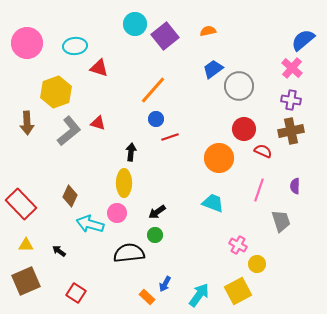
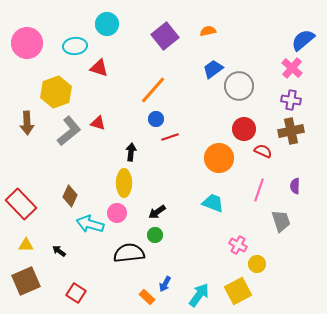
cyan circle at (135, 24): moved 28 px left
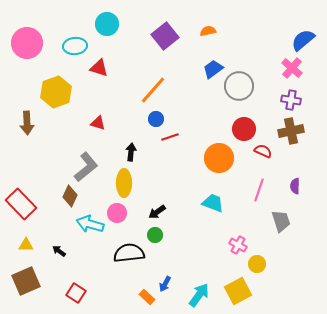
gray L-shape at (69, 131): moved 17 px right, 36 px down
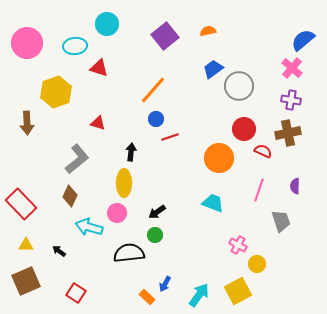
brown cross at (291, 131): moved 3 px left, 2 px down
gray L-shape at (86, 167): moved 9 px left, 8 px up
cyan arrow at (90, 224): moved 1 px left, 3 px down
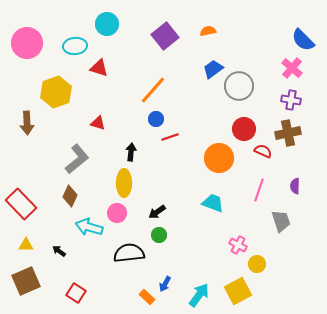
blue semicircle at (303, 40): rotated 95 degrees counterclockwise
green circle at (155, 235): moved 4 px right
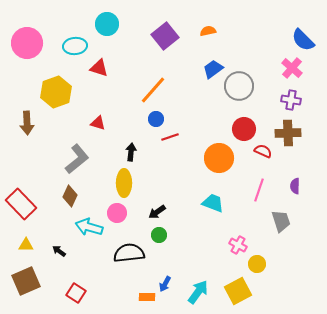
brown cross at (288, 133): rotated 10 degrees clockwise
cyan arrow at (199, 295): moved 1 px left, 3 px up
orange rectangle at (147, 297): rotated 42 degrees counterclockwise
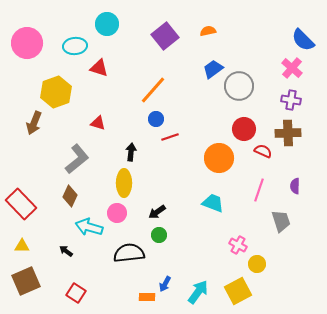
brown arrow at (27, 123): moved 7 px right; rotated 25 degrees clockwise
yellow triangle at (26, 245): moved 4 px left, 1 px down
black arrow at (59, 251): moved 7 px right
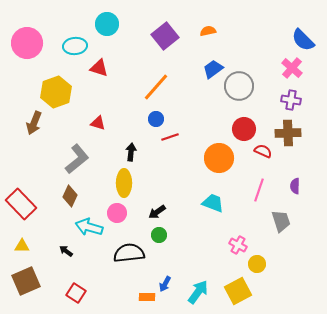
orange line at (153, 90): moved 3 px right, 3 px up
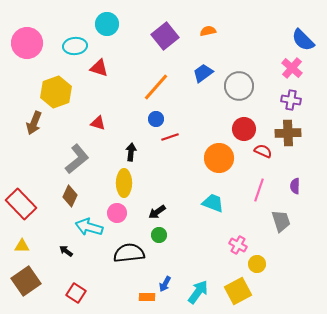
blue trapezoid at (213, 69): moved 10 px left, 4 px down
brown square at (26, 281): rotated 12 degrees counterclockwise
